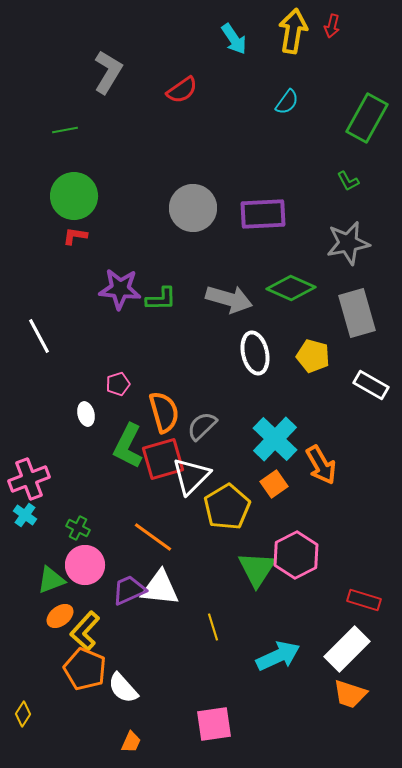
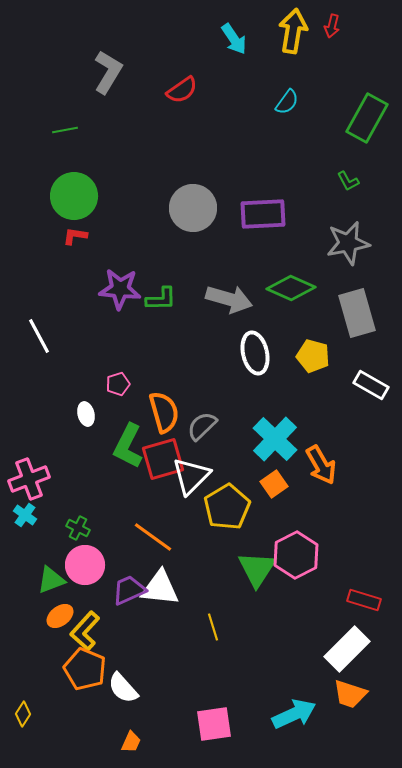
cyan arrow at (278, 656): moved 16 px right, 58 px down
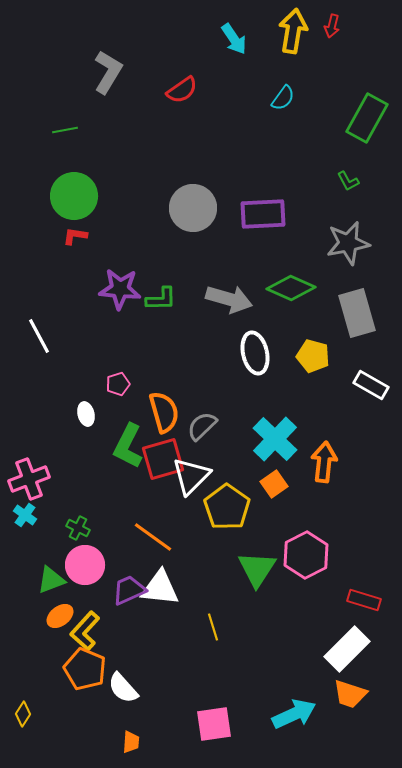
cyan semicircle at (287, 102): moved 4 px left, 4 px up
orange arrow at (321, 465): moved 3 px right, 3 px up; rotated 144 degrees counterclockwise
yellow pentagon at (227, 507): rotated 6 degrees counterclockwise
pink hexagon at (296, 555): moved 10 px right
orange trapezoid at (131, 742): rotated 20 degrees counterclockwise
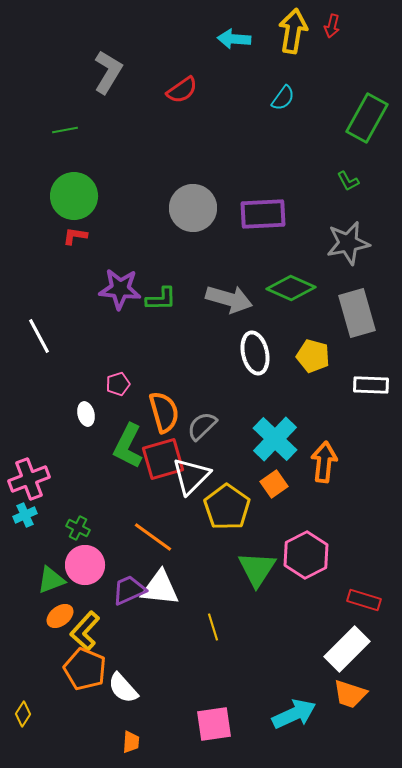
cyan arrow at (234, 39): rotated 128 degrees clockwise
white rectangle at (371, 385): rotated 28 degrees counterclockwise
cyan cross at (25, 515): rotated 30 degrees clockwise
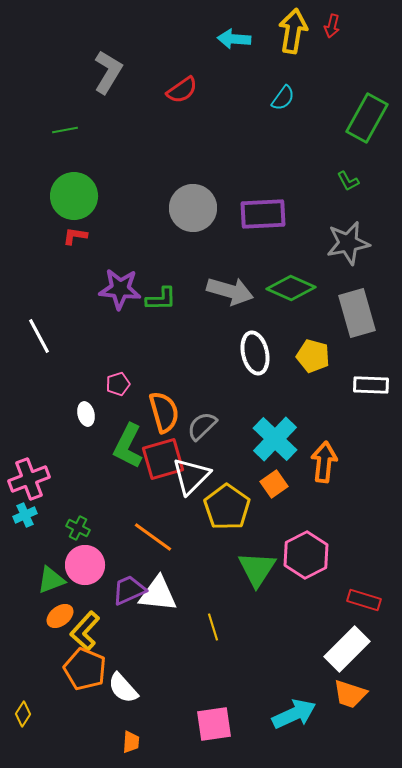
gray arrow at (229, 299): moved 1 px right, 8 px up
white triangle at (160, 588): moved 2 px left, 6 px down
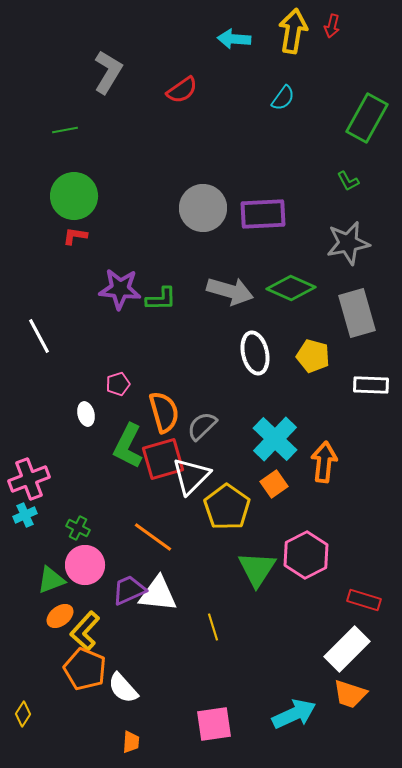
gray circle at (193, 208): moved 10 px right
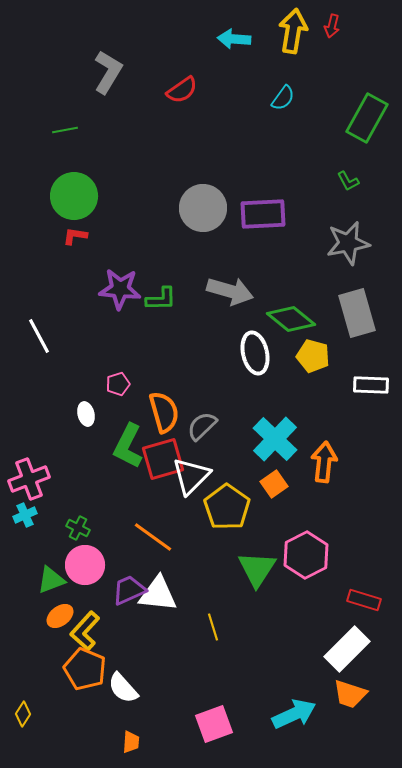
green diamond at (291, 288): moved 31 px down; rotated 15 degrees clockwise
pink square at (214, 724): rotated 12 degrees counterclockwise
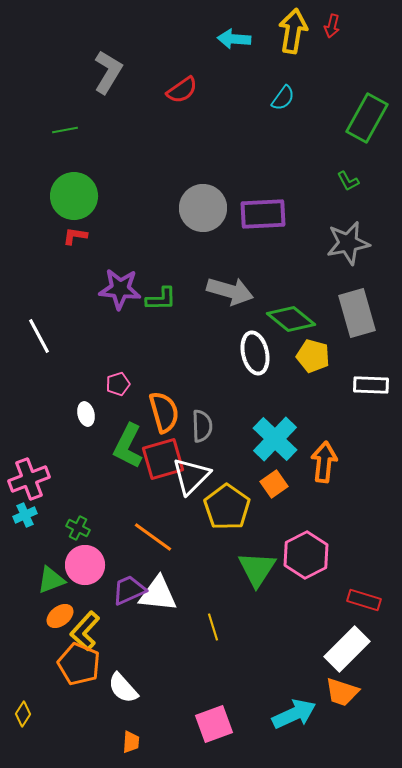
gray semicircle at (202, 426): rotated 132 degrees clockwise
orange pentagon at (85, 669): moved 6 px left, 5 px up
orange trapezoid at (350, 694): moved 8 px left, 2 px up
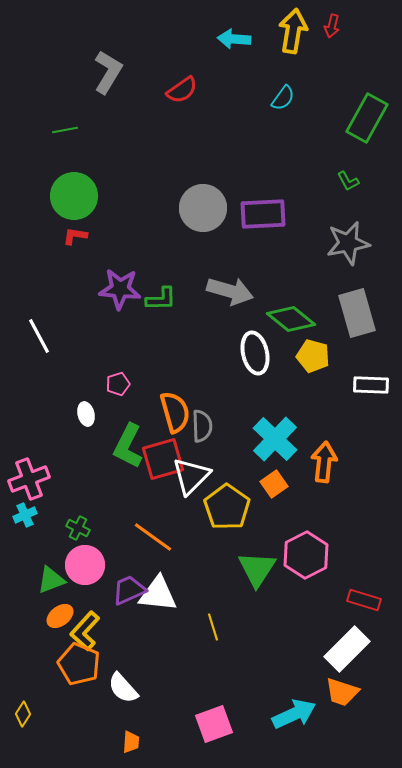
orange semicircle at (164, 412): moved 11 px right
